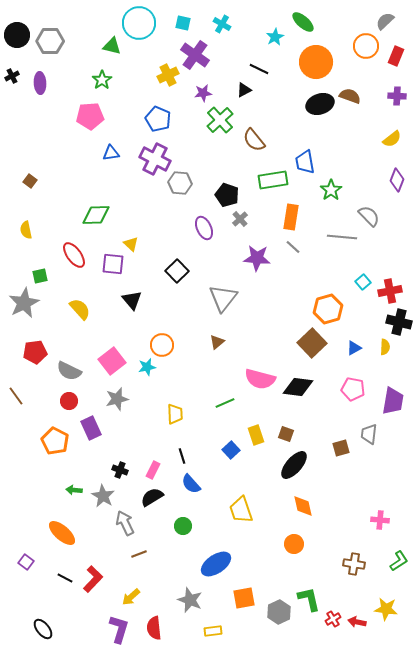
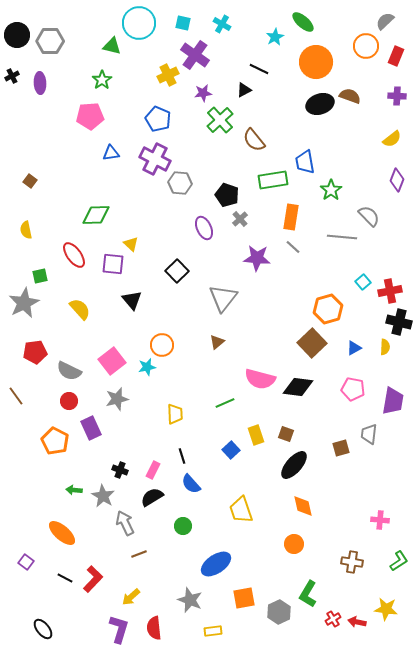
brown cross at (354, 564): moved 2 px left, 2 px up
green L-shape at (309, 599): moved 1 px left, 5 px up; rotated 136 degrees counterclockwise
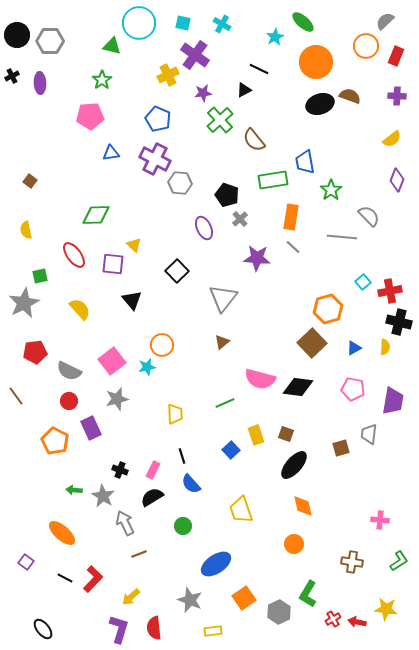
yellow triangle at (131, 244): moved 3 px right, 1 px down
brown triangle at (217, 342): moved 5 px right
orange square at (244, 598): rotated 25 degrees counterclockwise
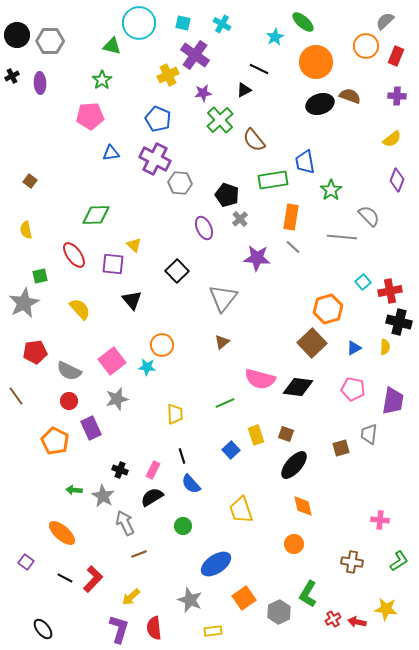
cyan star at (147, 367): rotated 18 degrees clockwise
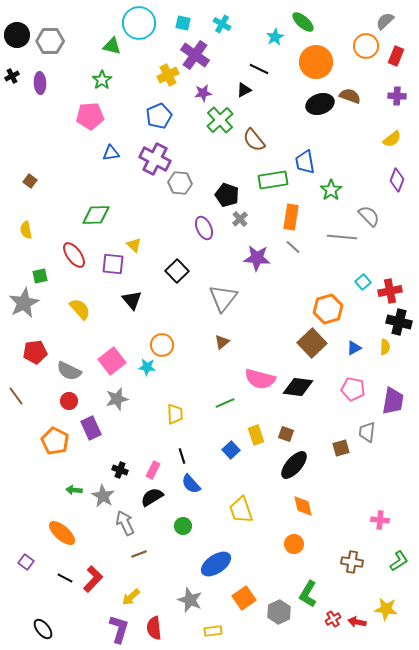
blue pentagon at (158, 119): moved 1 px right, 3 px up; rotated 25 degrees clockwise
gray trapezoid at (369, 434): moved 2 px left, 2 px up
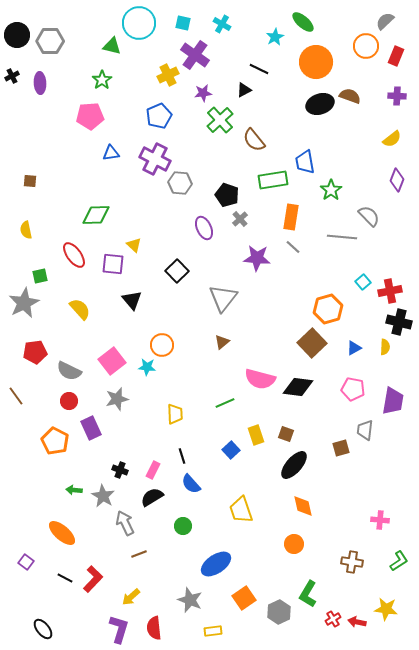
brown square at (30, 181): rotated 32 degrees counterclockwise
gray trapezoid at (367, 432): moved 2 px left, 2 px up
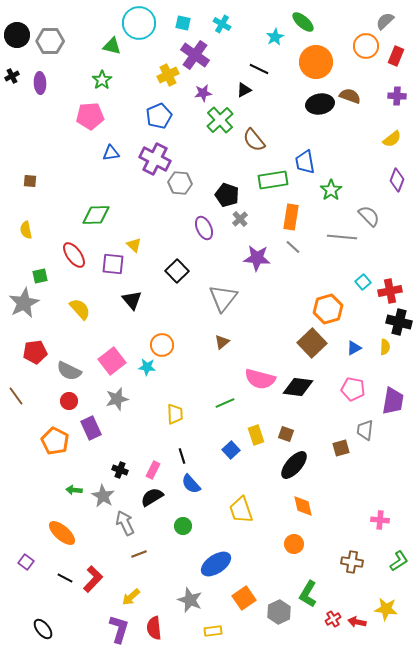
black ellipse at (320, 104): rotated 8 degrees clockwise
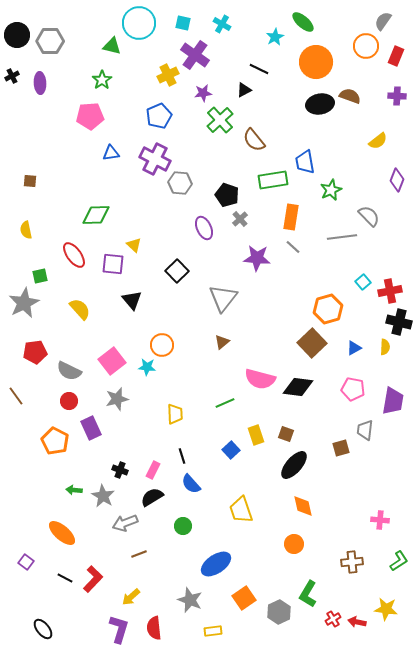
gray semicircle at (385, 21): moved 2 px left; rotated 12 degrees counterclockwise
yellow semicircle at (392, 139): moved 14 px left, 2 px down
green star at (331, 190): rotated 10 degrees clockwise
gray line at (342, 237): rotated 12 degrees counterclockwise
gray arrow at (125, 523): rotated 85 degrees counterclockwise
brown cross at (352, 562): rotated 15 degrees counterclockwise
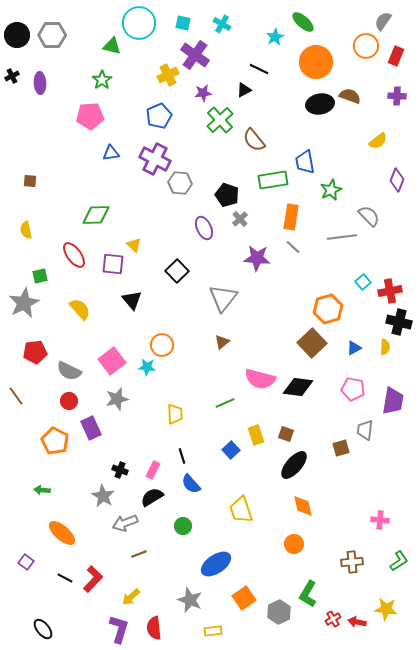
gray hexagon at (50, 41): moved 2 px right, 6 px up
green arrow at (74, 490): moved 32 px left
